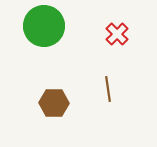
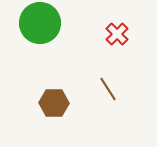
green circle: moved 4 px left, 3 px up
brown line: rotated 25 degrees counterclockwise
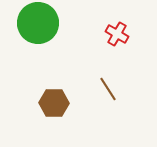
green circle: moved 2 px left
red cross: rotated 15 degrees counterclockwise
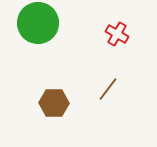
brown line: rotated 70 degrees clockwise
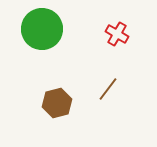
green circle: moved 4 px right, 6 px down
brown hexagon: moved 3 px right; rotated 16 degrees counterclockwise
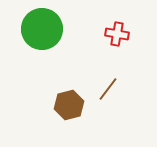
red cross: rotated 20 degrees counterclockwise
brown hexagon: moved 12 px right, 2 px down
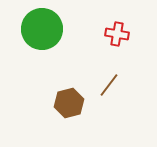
brown line: moved 1 px right, 4 px up
brown hexagon: moved 2 px up
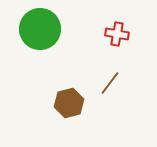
green circle: moved 2 px left
brown line: moved 1 px right, 2 px up
